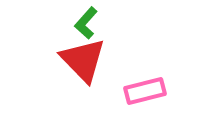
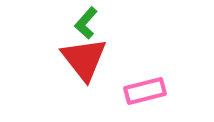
red triangle: moved 1 px right, 1 px up; rotated 6 degrees clockwise
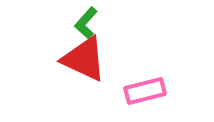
red triangle: rotated 27 degrees counterclockwise
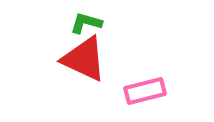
green L-shape: rotated 64 degrees clockwise
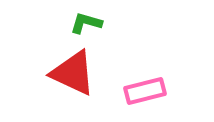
red triangle: moved 11 px left, 14 px down
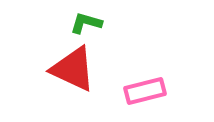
red triangle: moved 4 px up
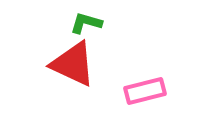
red triangle: moved 5 px up
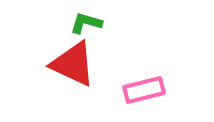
pink rectangle: moved 1 px left, 1 px up
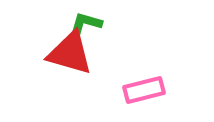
red triangle: moved 3 px left, 11 px up; rotated 9 degrees counterclockwise
